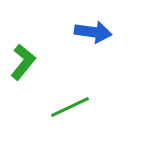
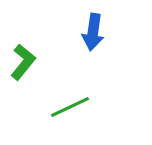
blue arrow: rotated 90 degrees clockwise
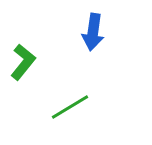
green line: rotated 6 degrees counterclockwise
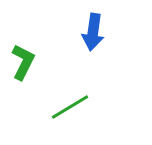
green L-shape: rotated 12 degrees counterclockwise
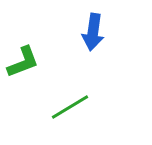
green L-shape: rotated 42 degrees clockwise
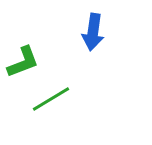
green line: moved 19 px left, 8 px up
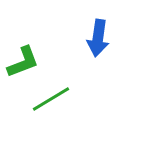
blue arrow: moved 5 px right, 6 px down
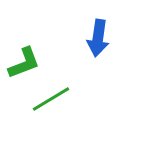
green L-shape: moved 1 px right, 1 px down
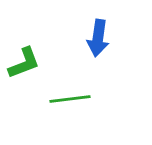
green line: moved 19 px right; rotated 24 degrees clockwise
